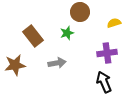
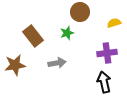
black arrow: rotated 10 degrees clockwise
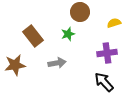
green star: moved 1 px right, 1 px down
black arrow: rotated 30 degrees counterclockwise
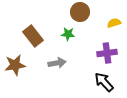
green star: rotated 24 degrees clockwise
